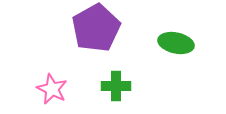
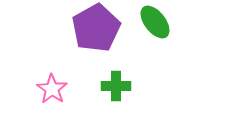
green ellipse: moved 21 px left, 21 px up; rotated 40 degrees clockwise
pink star: rotated 8 degrees clockwise
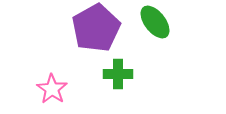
green cross: moved 2 px right, 12 px up
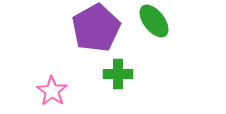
green ellipse: moved 1 px left, 1 px up
pink star: moved 2 px down
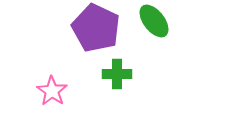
purple pentagon: rotated 18 degrees counterclockwise
green cross: moved 1 px left
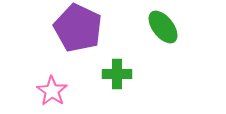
green ellipse: moved 9 px right, 6 px down
purple pentagon: moved 18 px left
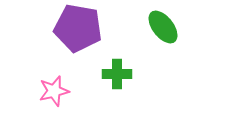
purple pentagon: rotated 15 degrees counterclockwise
pink star: moved 2 px right; rotated 24 degrees clockwise
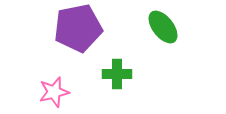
purple pentagon: rotated 21 degrees counterclockwise
pink star: moved 1 px down
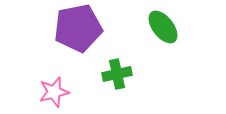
green cross: rotated 12 degrees counterclockwise
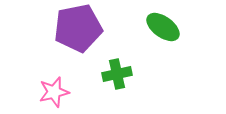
green ellipse: rotated 16 degrees counterclockwise
